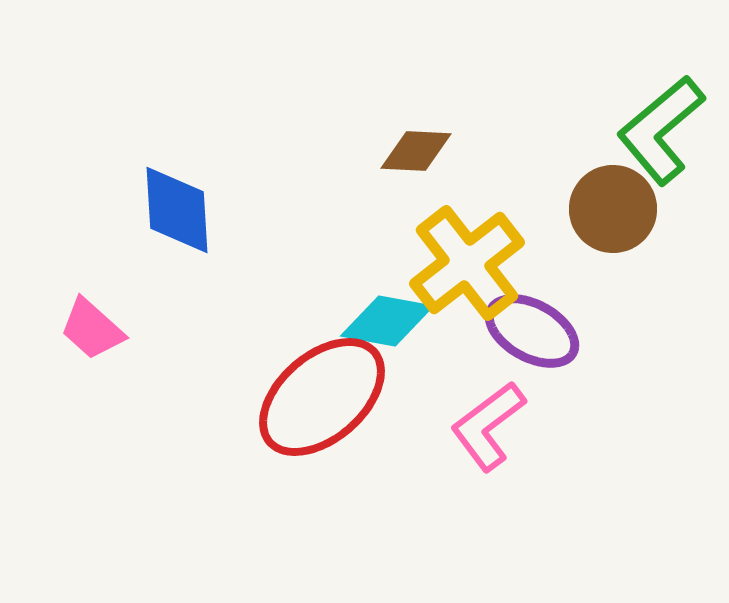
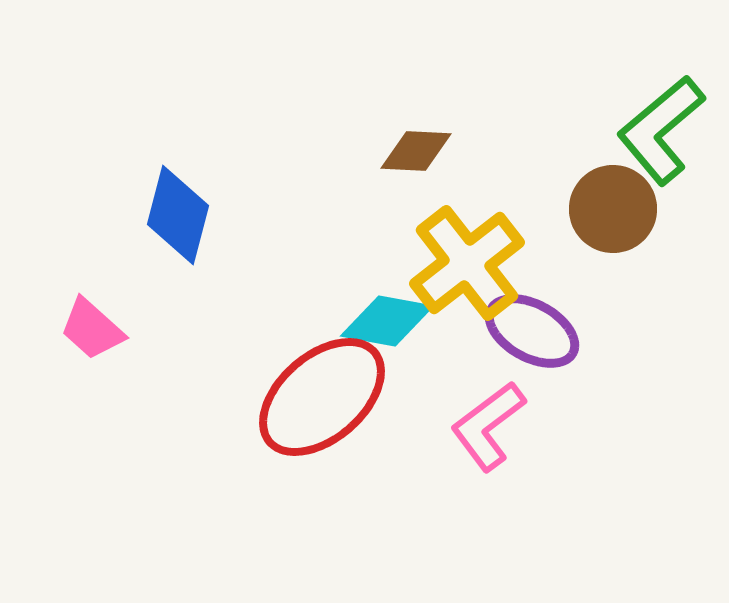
blue diamond: moved 1 px right, 5 px down; rotated 18 degrees clockwise
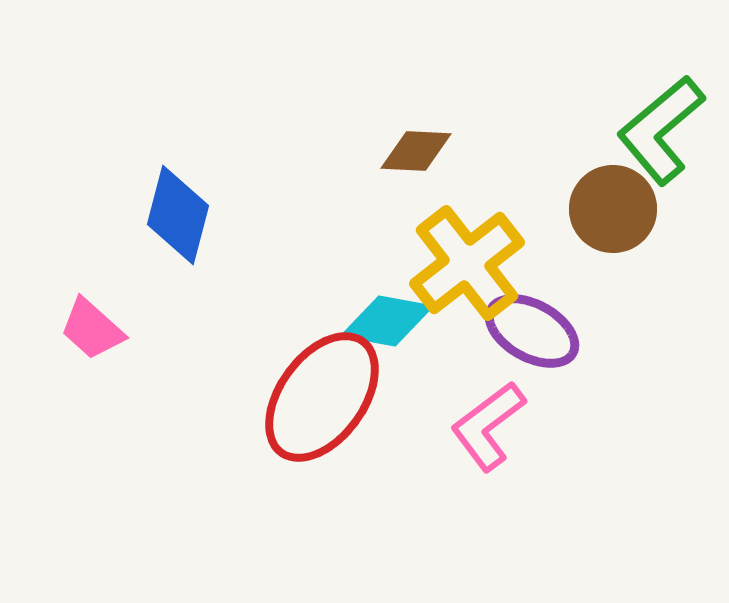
red ellipse: rotated 13 degrees counterclockwise
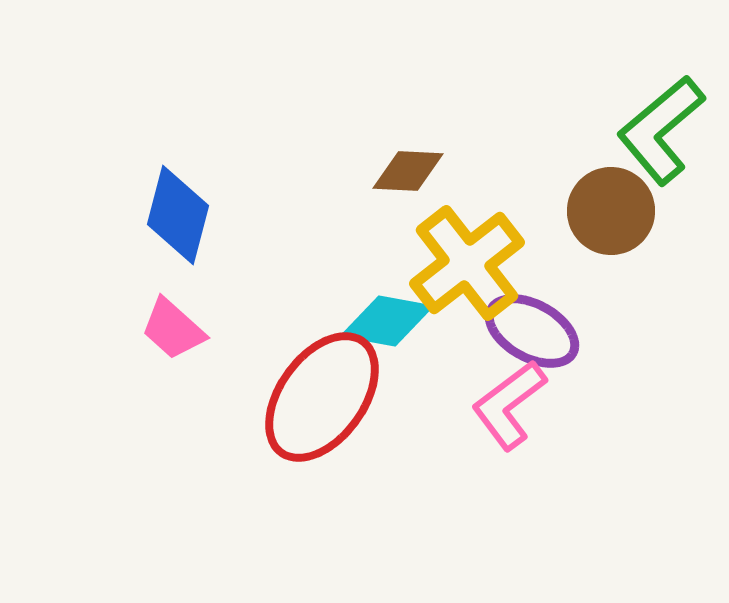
brown diamond: moved 8 px left, 20 px down
brown circle: moved 2 px left, 2 px down
pink trapezoid: moved 81 px right
pink L-shape: moved 21 px right, 21 px up
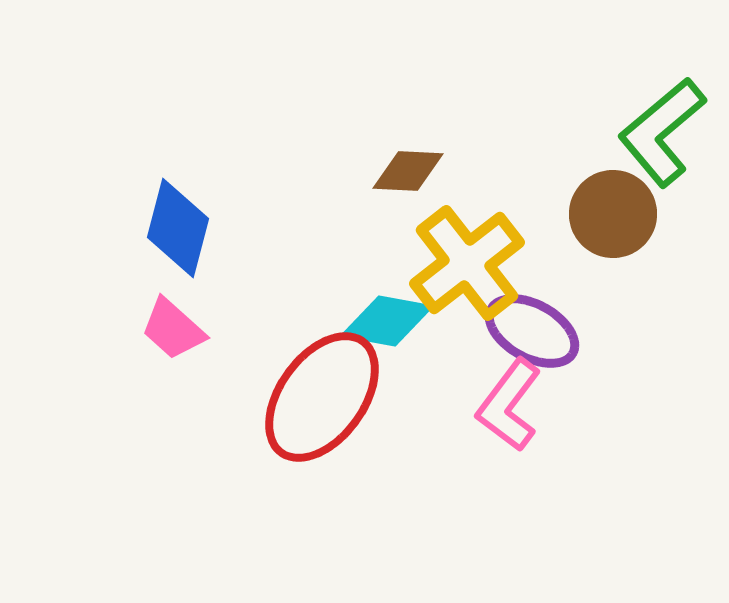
green L-shape: moved 1 px right, 2 px down
brown circle: moved 2 px right, 3 px down
blue diamond: moved 13 px down
pink L-shape: rotated 16 degrees counterclockwise
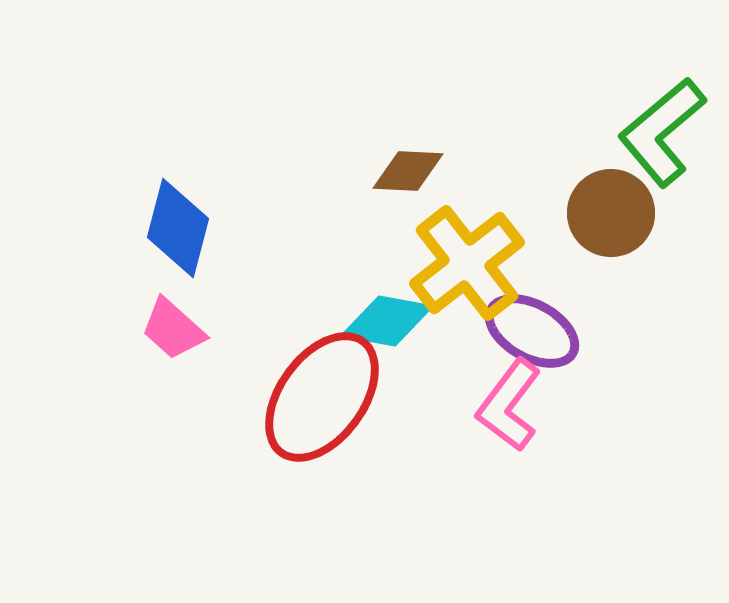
brown circle: moved 2 px left, 1 px up
